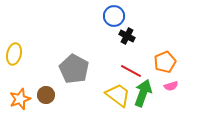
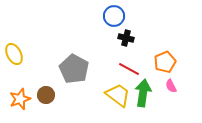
black cross: moved 1 px left, 2 px down; rotated 14 degrees counterclockwise
yellow ellipse: rotated 40 degrees counterclockwise
red line: moved 2 px left, 2 px up
pink semicircle: rotated 80 degrees clockwise
green arrow: rotated 12 degrees counterclockwise
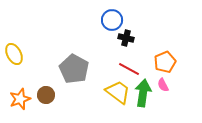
blue circle: moved 2 px left, 4 px down
pink semicircle: moved 8 px left, 1 px up
yellow trapezoid: moved 3 px up
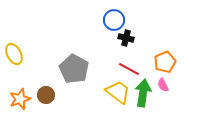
blue circle: moved 2 px right
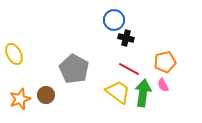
orange pentagon: rotated 10 degrees clockwise
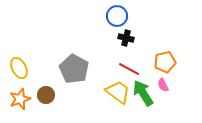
blue circle: moved 3 px right, 4 px up
yellow ellipse: moved 5 px right, 14 px down
green arrow: rotated 40 degrees counterclockwise
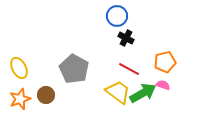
black cross: rotated 14 degrees clockwise
pink semicircle: rotated 136 degrees clockwise
green arrow: rotated 92 degrees clockwise
